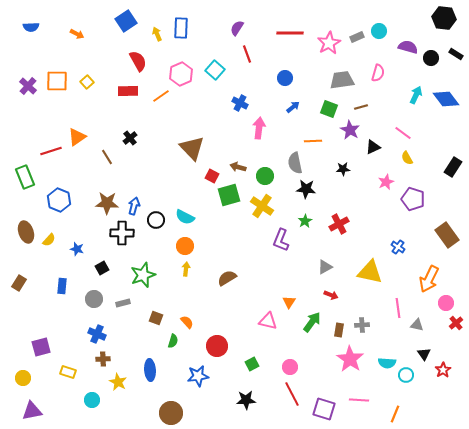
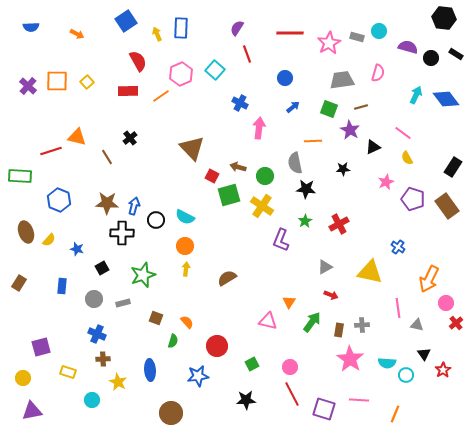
gray rectangle at (357, 37): rotated 40 degrees clockwise
orange triangle at (77, 137): rotated 48 degrees clockwise
green rectangle at (25, 177): moved 5 px left, 1 px up; rotated 65 degrees counterclockwise
brown rectangle at (447, 235): moved 29 px up
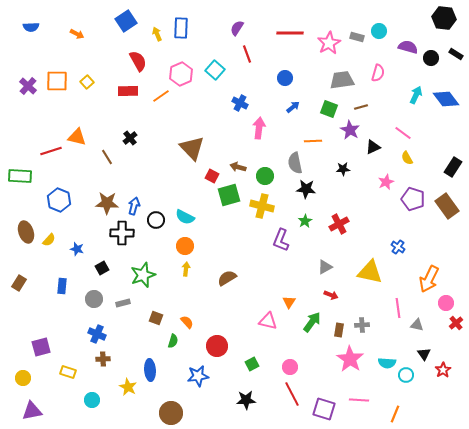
yellow cross at (262, 206): rotated 20 degrees counterclockwise
yellow star at (118, 382): moved 10 px right, 5 px down
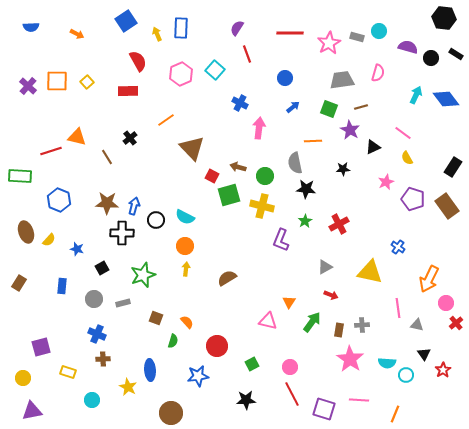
orange line at (161, 96): moved 5 px right, 24 px down
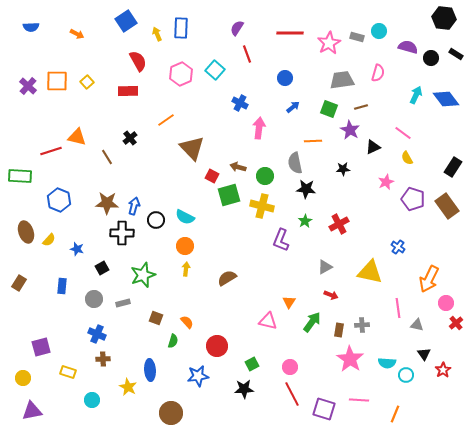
black star at (246, 400): moved 2 px left, 11 px up
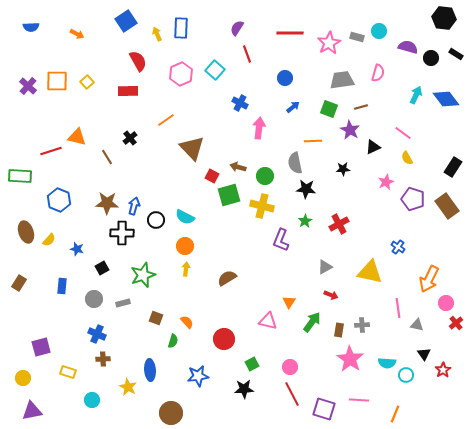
red circle at (217, 346): moved 7 px right, 7 px up
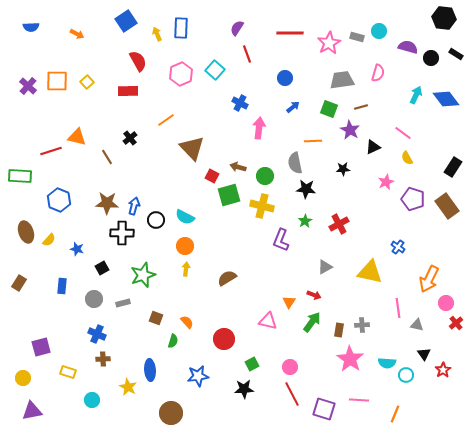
red arrow at (331, 295): moved 17 px left
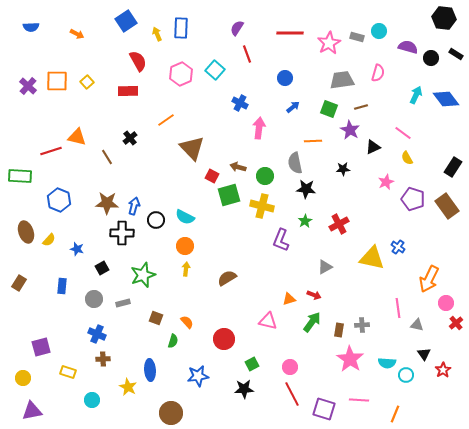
yellow triangle at (370, 272): moved 2 px right, 14 px up
orange triangle at (289, 302): moved 3 px up; rotated 40 degrees clockwise
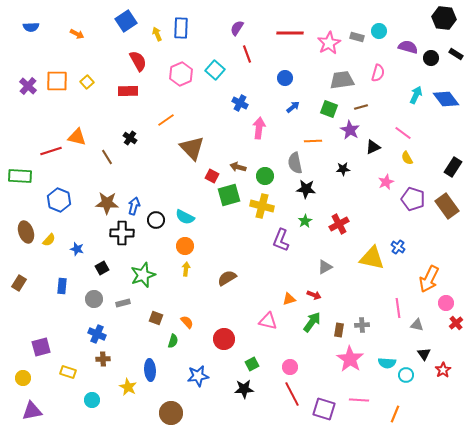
black cross at (130, 138): rotated 16 degrees counterclockwise
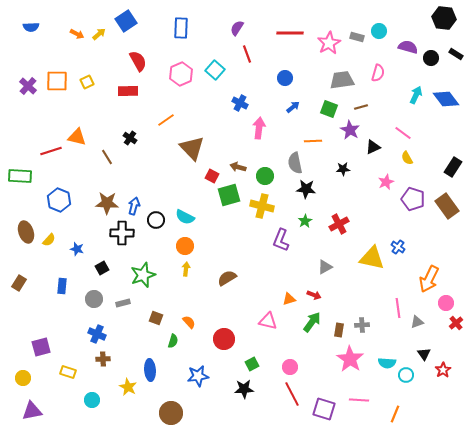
yellow arrow at (157, 34): moved 58 px left; rotated 72 degrees clockwise
yellow square at (87, 82): rotated 16 degrees clockwise
orange semicircle at (187, 322): moved 2 px right
gray triangle at (417, 325): moved 3 px up; rotated 32 degrees counterclockwise
